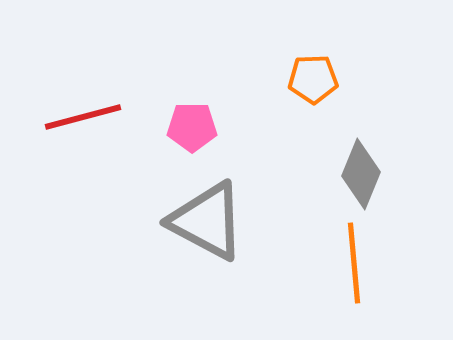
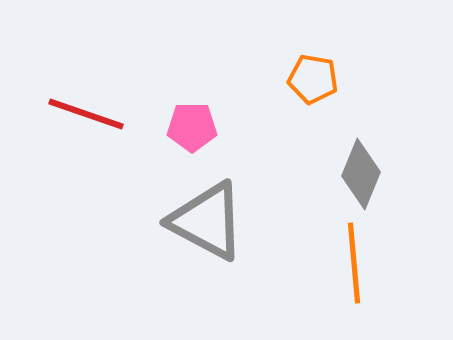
orange pentagon: rotated 12 degrees clockwise
red line: moved 3 px right, 3 px up; rotated 34 degrees clockwise
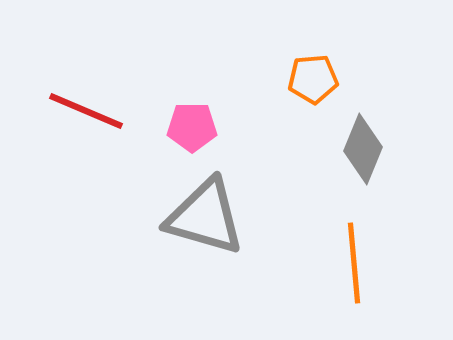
orange pentagon: rotated 15 degrees counterclockwise
red line: moved 3 px up; rotated 4 degrees clockwise
gray diamond: moved 2 px right, 25 px up
gray triangle: moved 2 px left, 4 px up; rotated 12 degrees counterclockwise
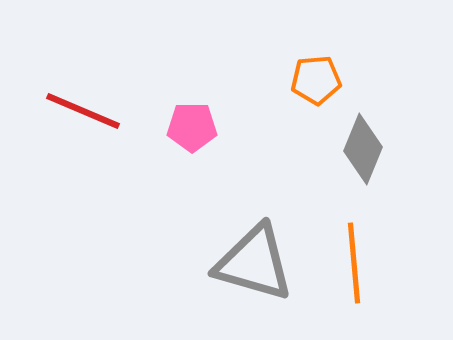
orange pentagon: moved 3 px right, 1 px down
red line: moved 3 px left
gray triangle: moved 49 px right, 46 px down
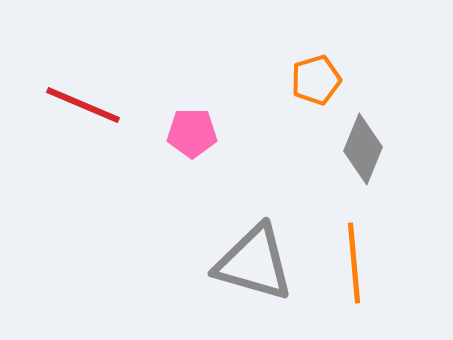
orange pentagon: rotated 12 degrees counterclockwise
red line: moved 6 px up
pink pentagon: moved 6 px down
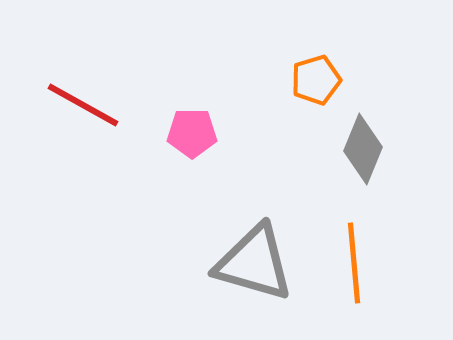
red line: rotated 6 degrees clockwise
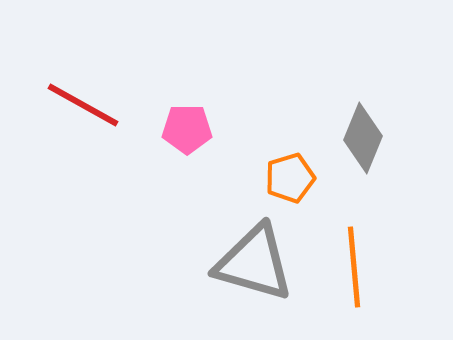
orange pentagon: moved 26 px left, 98 px down
pink pentagon: moved 5 px left, 4 px up
gray diamond: moved 11 px up
orange line: moved 4 px down
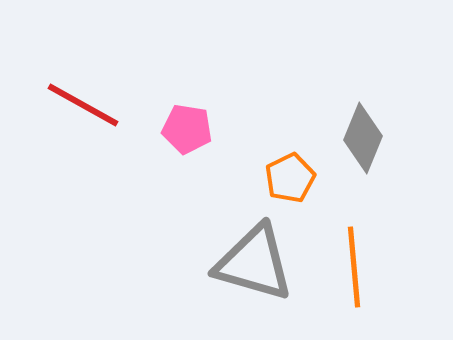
pink pentagon: rotated 9 degrees clockwise
orange pentagon: rotated 9 degrees counterclockwise
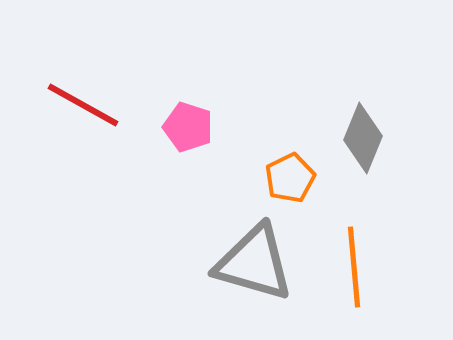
pink pentagon: moved 1 px right, 2 px up; rotated 9 degrees clockwise
